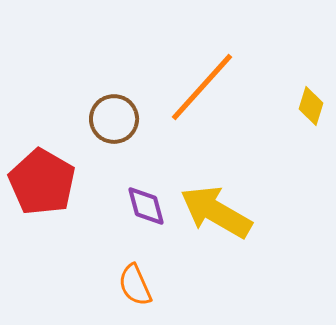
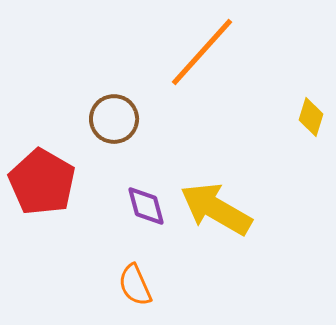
orange line: moved 35 px up
yellow diamond: moved 11 px down
yellow arrow: moved 3 px up
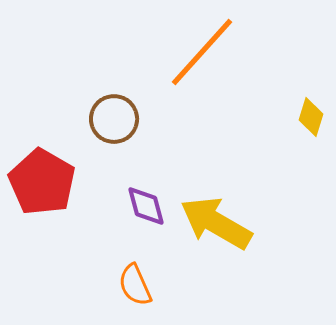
yellow arrow: moved 14 px down
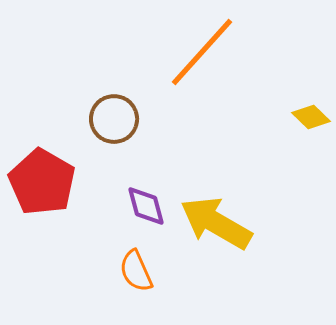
yellow diamond: rotated 63 degrees counterclockwise
orange semicircle: moved 1 px right, 14 px up
